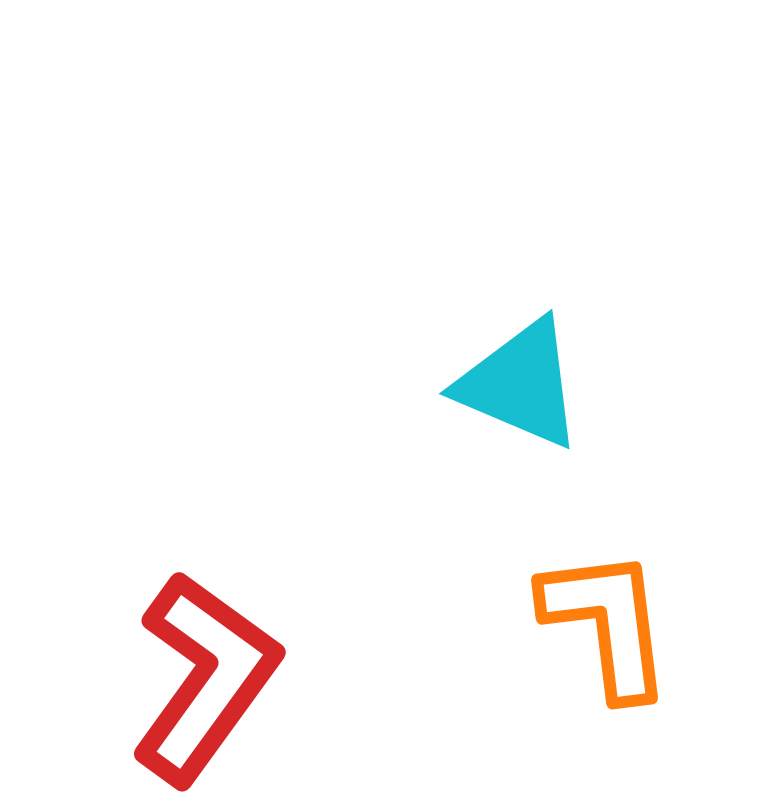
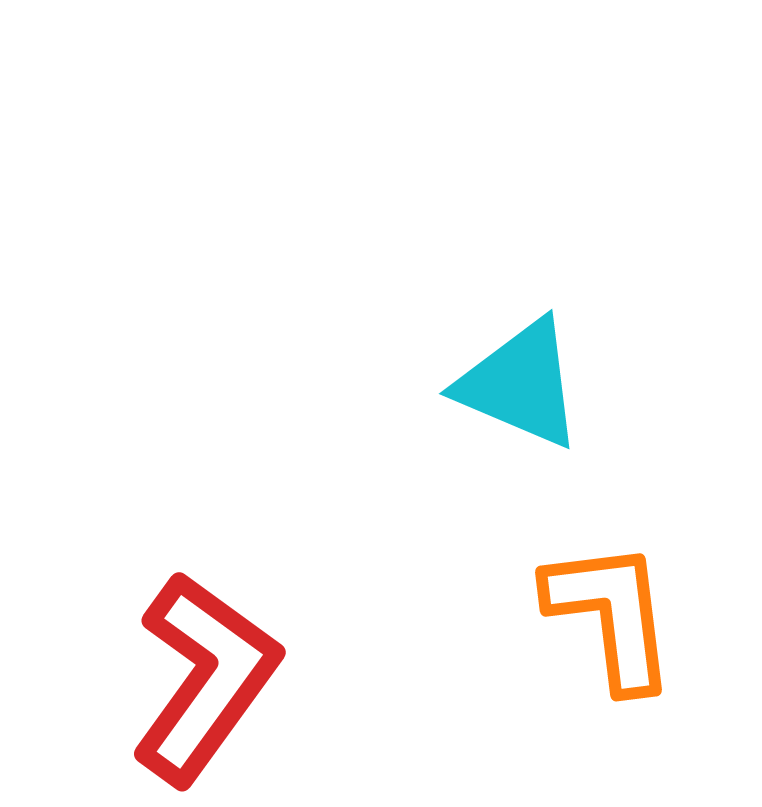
orange L-shape: moved 4 px right, 8 px up
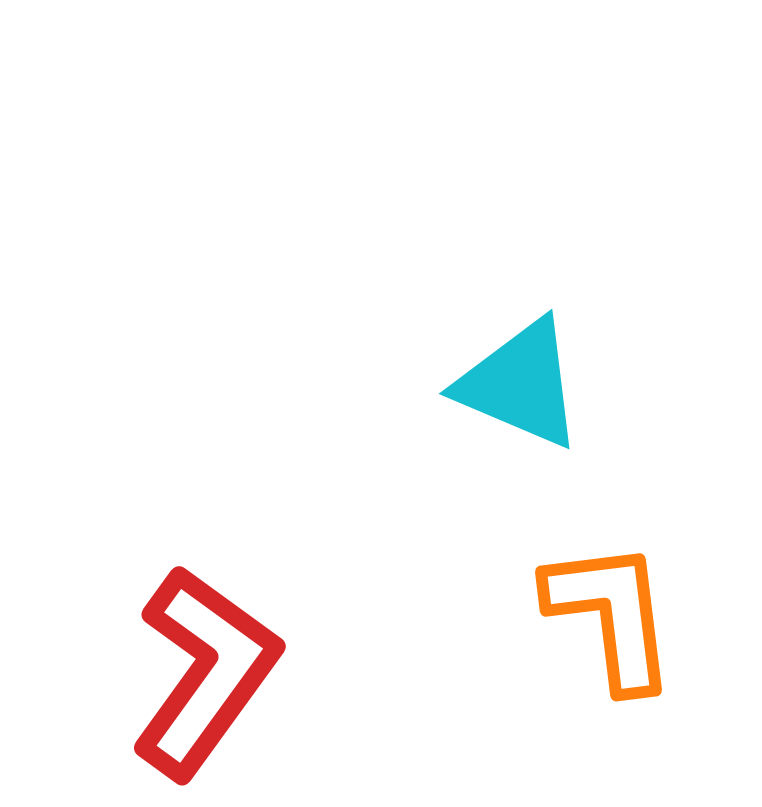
red L-shape: moved 6 px up
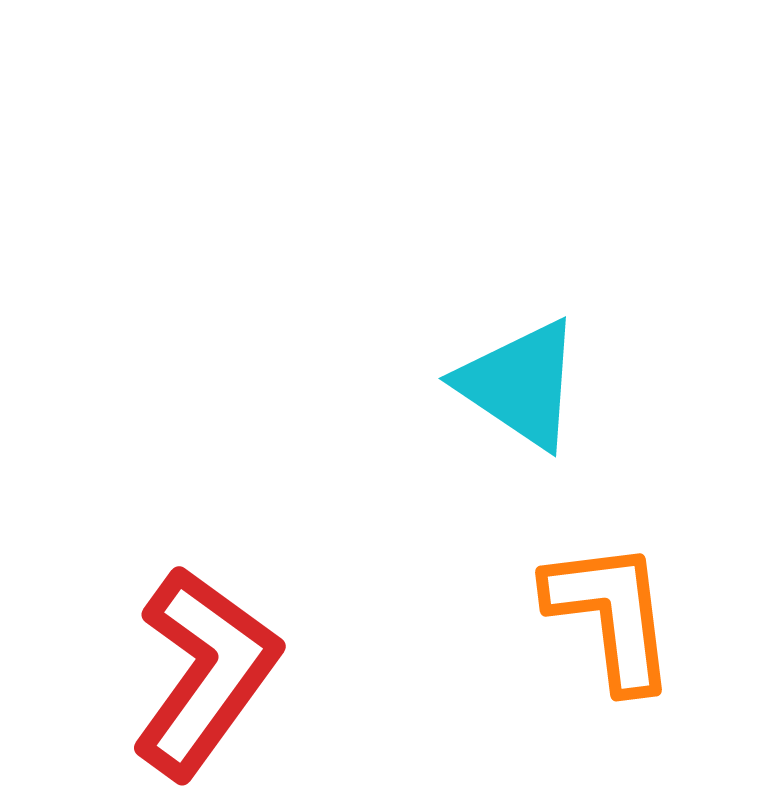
cyan triangle: rotated 11 degrees clockwise
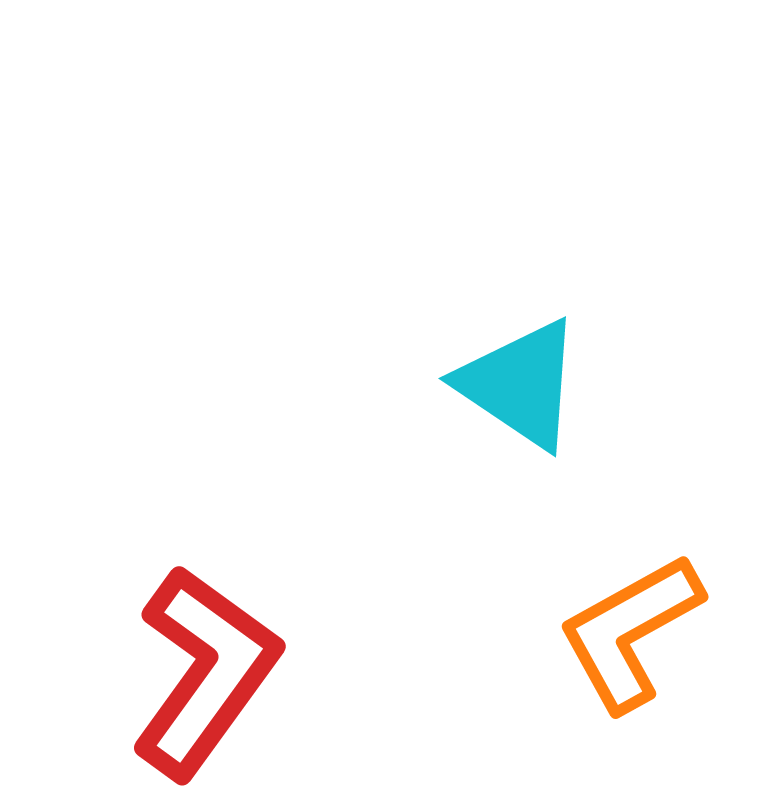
orange L-shape: moved 19 px right, 17 px down; rotated 112 degrees counterclockwise
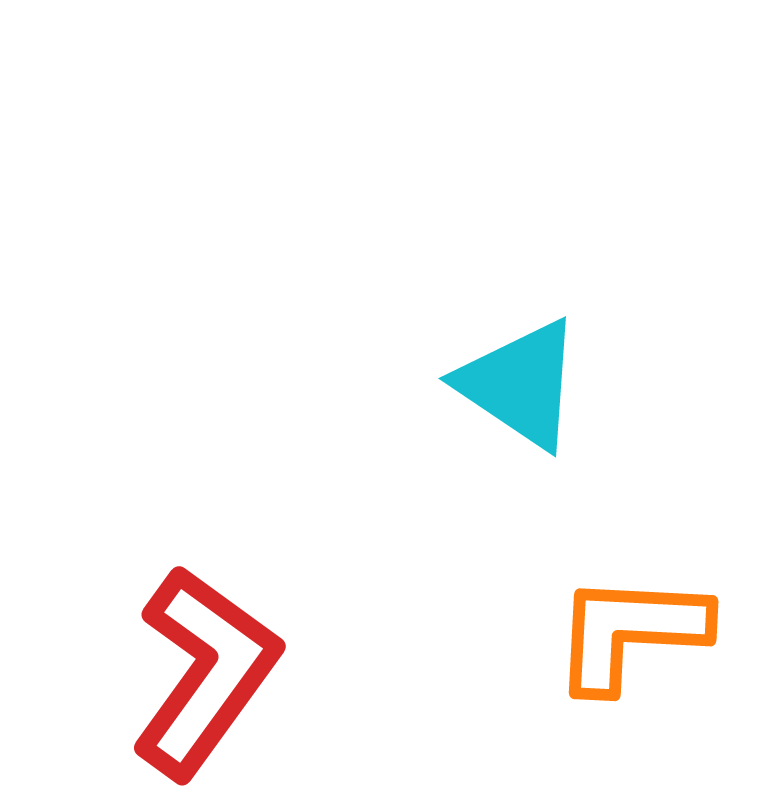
orange L-shape: rotated 32 degrees clockwise
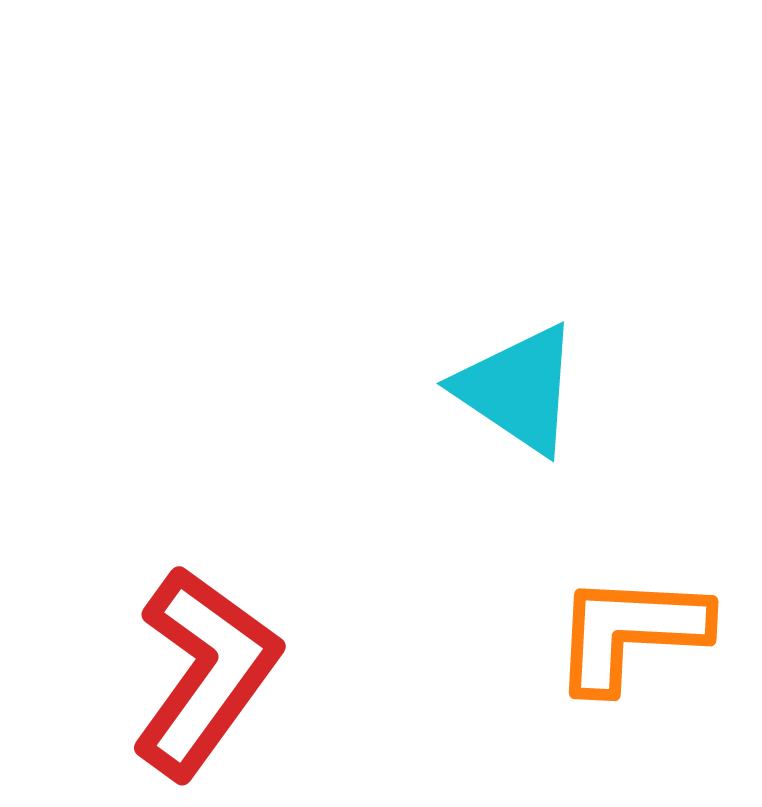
cyan triangle: moved 2 px left, 5 px down
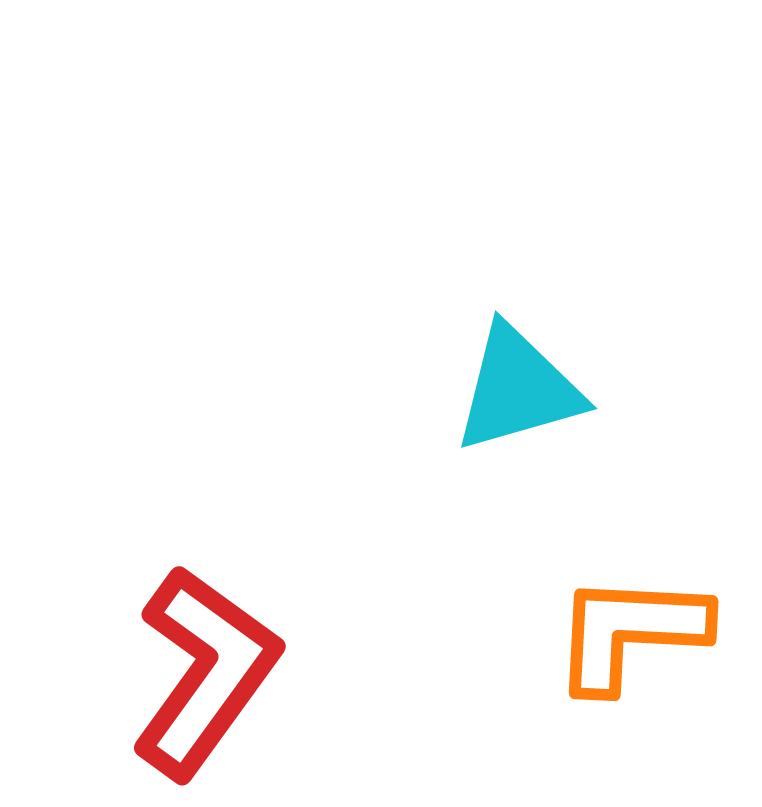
cyan triangle: rotated 50 degrees counterclockwise
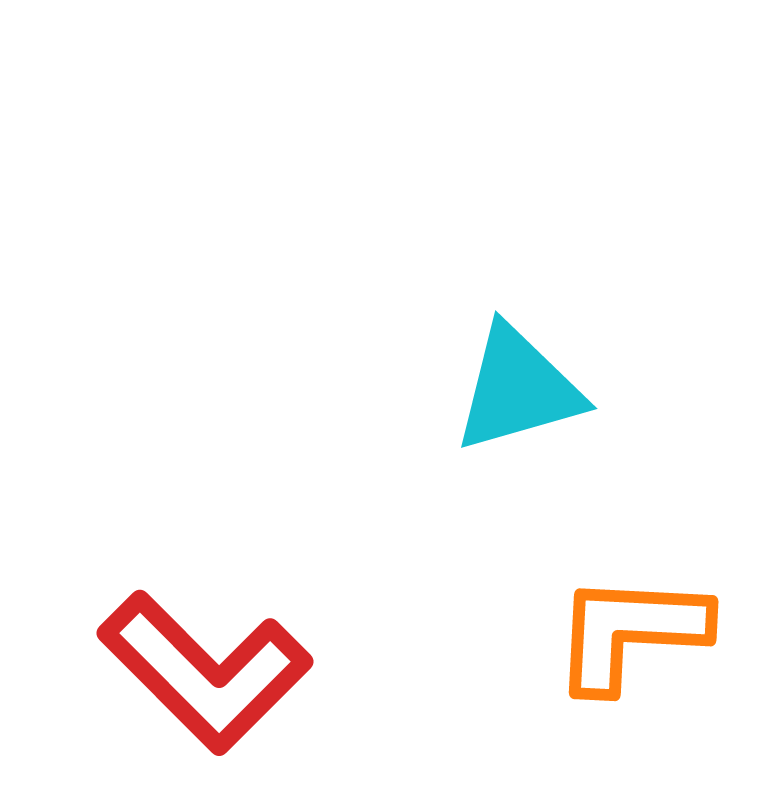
red L-shape: rotated 99 degrees clockwise
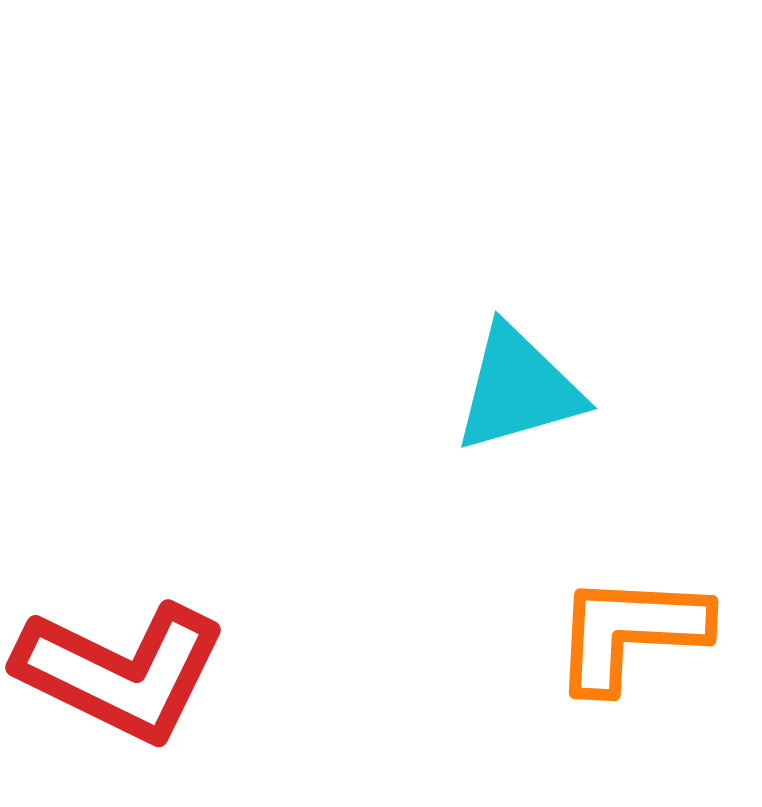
red L-shape: moved 84 px left; rotated 19 degrees counterclockwise
